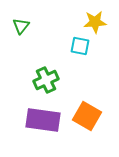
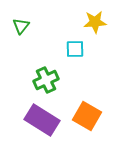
cyan square: moved 5 px left, 3 px down; rotated 12 degrees counterclockwise
purple rectangle: moved 1 px left; rotated 24 degrees clockwise
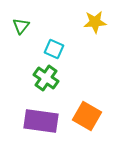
cyan square: moved 21 px left; rotated 24 degrees clockwise
green cross: moved 2 px up; rotated 30 degrees counterclockwise
purple rectangle: moved 1 px left, 1 px down; rotated 24 degrees counterclockwise
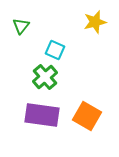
yellow star: rotated 10 degrees counterclockwise
cyan square: moved 1 px right, 1 px down
green cross: moved 1 px left, 1 px up; rotated 15 degrees clockwise
purple rectangle: moved 1 px right, 6 px up
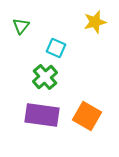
cyan square: moved 1 px right, 2 px up
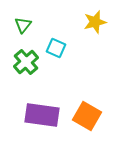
green triangle: moved 2 px right, 1 px up
green cross: moved 19 px left, 15 px up
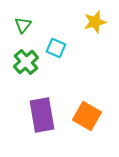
purple rectangle: rotated 72 degrees clockwise
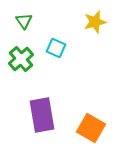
green triangle: moved 1 px right, 4 px up; rotated 12 degrees counterclockwise
green cross: moved 5 px left, 3 px up
orange square: moved 4 px right, 12 px down
